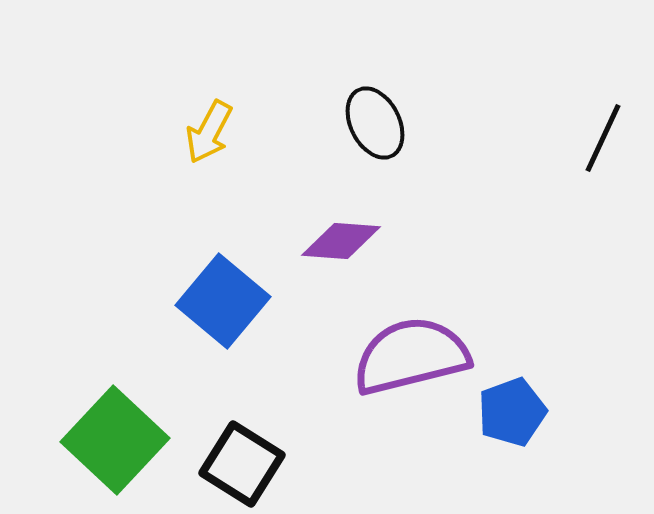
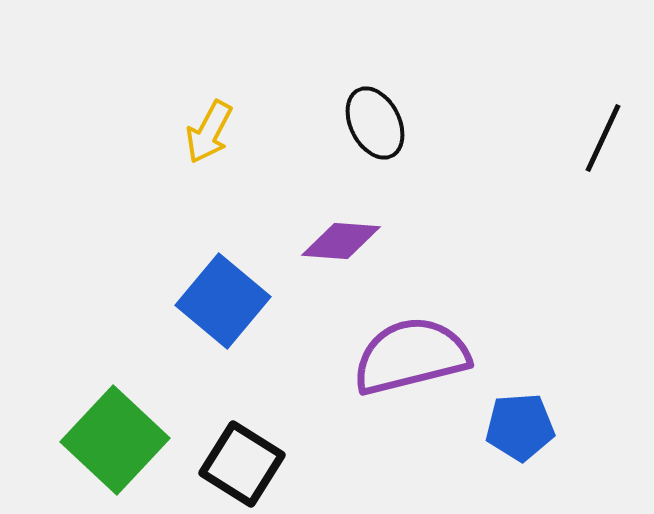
blue pentagon: moved 8 px right, 15 px down; rotated 16 degrees clockwise
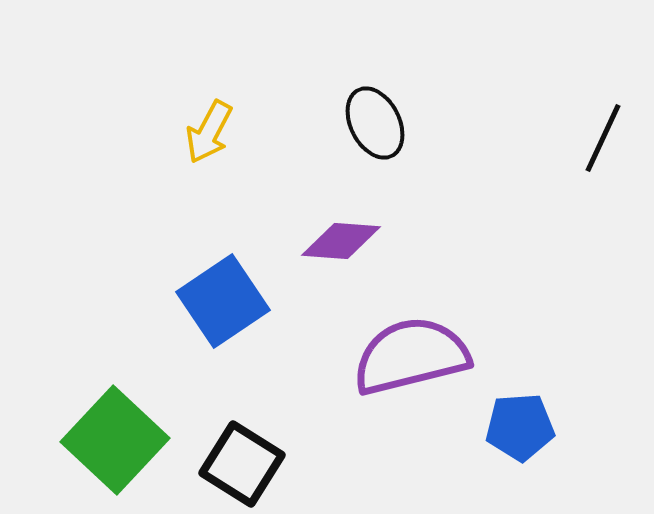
blue square: rotated 16 degrees clockwise
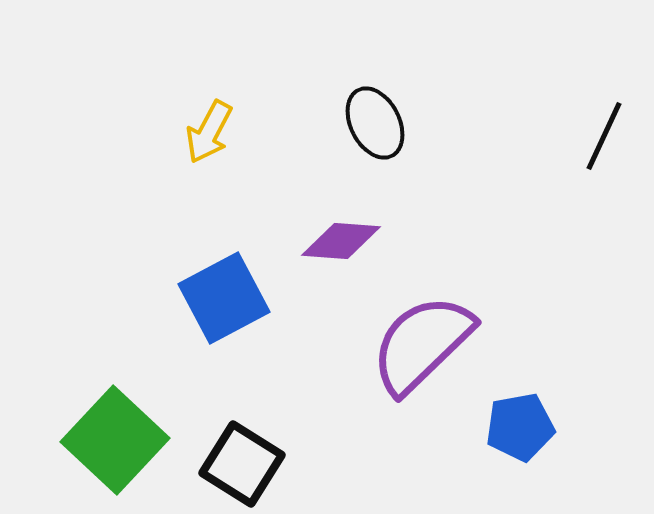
black line: moved 1 px right, 2 px up
blue square: moved 1 px right, 3 px up; rotated 6 degrees clockwise
purple semicircle: moved 11 px right, 12 px up; rotated 30 degrees counterclockwise
blue pentagon: rotated 6 degrees counterclockwise
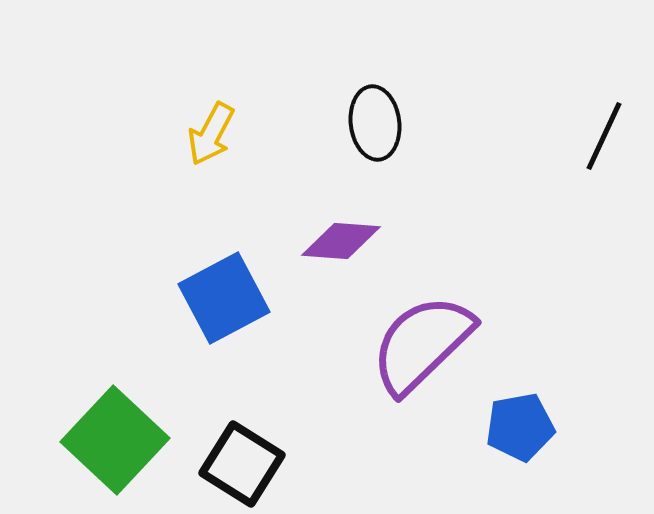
black ellipse: rotated 20 degrees clockwise
yellow arrow: moved 2 px right, 2 px down
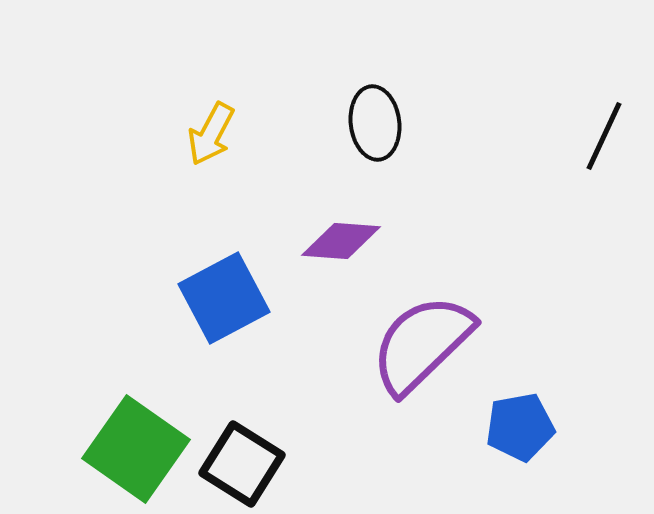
green square: moved 21 px right, 9 px down; rotated 8 degrees counterclockwise
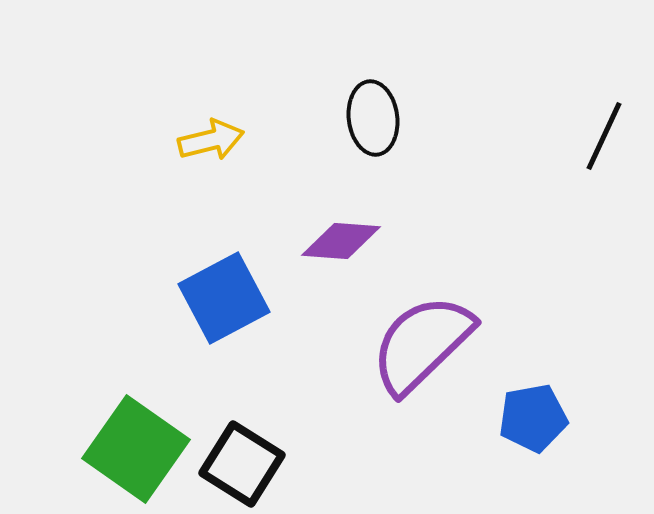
black ellipse: moved 2 px left, 5 px up
yellow arrow: moved 6 px down; rotated 132 degrees counterclockwise
blue pentagon: moved 13 px right, 9 px up
